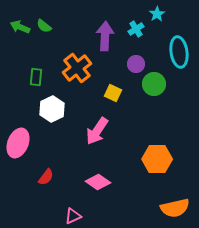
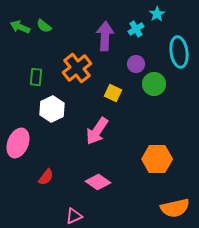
pink triangle: moved 1 px right
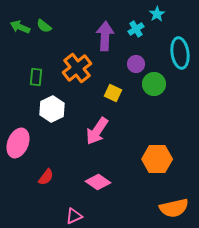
cyan ellipse: moved 1 px right, 1 px down
orange semicircle: moved 1 px left
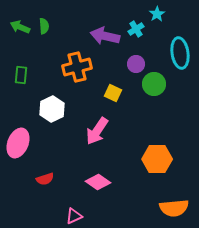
green semicircle: rotated 133 degrees counterclockwise
purple arrow: rotated 80 degrees counterclockwise
orange cross: moved 1 px up; rotated 24 degrees clockwise
green rectangle: moved 15 px left, 2 px up
red semicircle: moved 1 px left, 2 px down; rotated 36 degrees clockwise
orange semicircle: rotated 8 degrees clockwise
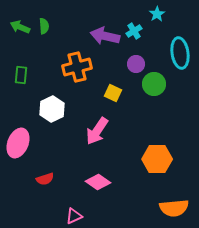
cyan cross: moved 2 px left, 2 px down
